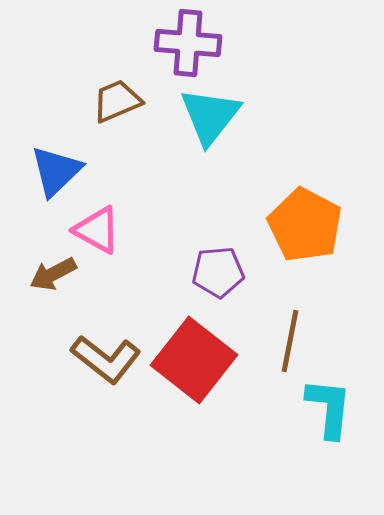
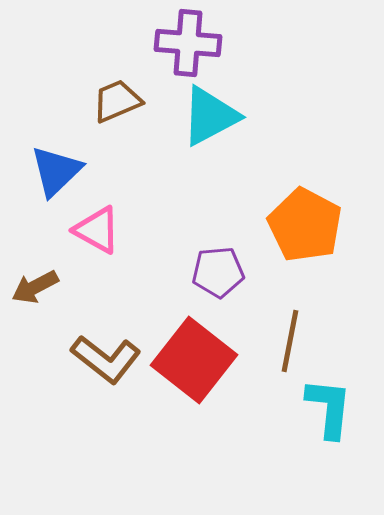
cyan triangle: rotated 24 degrees clockwise
brown arrow: moved 18 px left, 13 px down
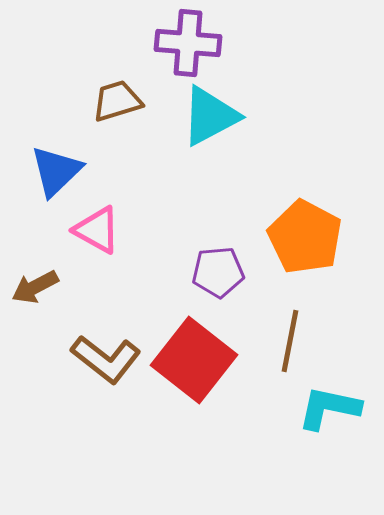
brown trapezoid: rotated 6 degrees clockwise
orange pentagon: moved 12 px down
cyan L-shape: rotated 84 degrees counterclockwise
